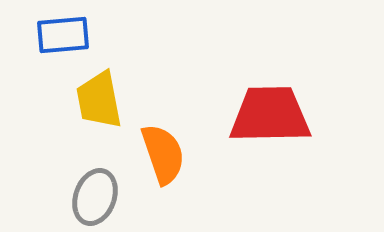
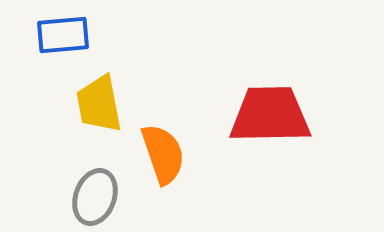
yellow trapezoid: moved 4 px down
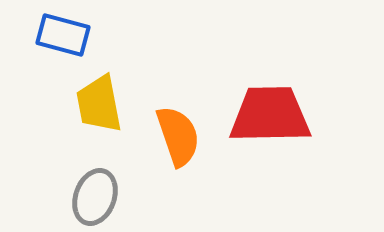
blue rectangle: rotated 20 degrees clockwise
orange semicircle: moved 15 px right, 18 px up
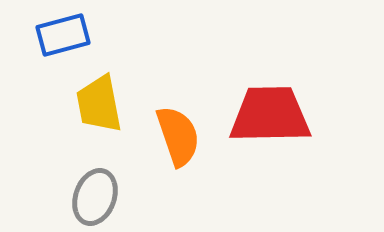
blue rectangle: rotated 30 degrees counterclockwise
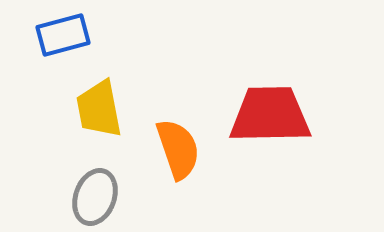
yellow trapezoid: moved 5 px down
orange semicircle: moved 13 px down
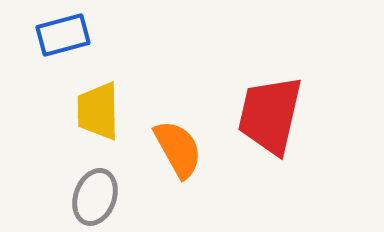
yellow trapezoid: moved 1 px left, 2 px down; rotated 10 degrees clockwise
red trapezoid: rotated 76 degrees counterclockwise
orange semicircle: rotated 10 degrees counterclockwise
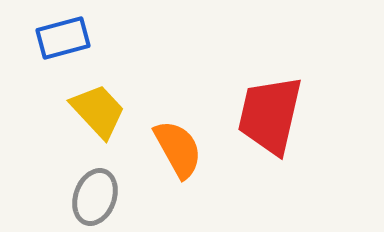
blue rectangle: moved 3 px down
yellow trapezoid: rotated 138 degrees clockwise
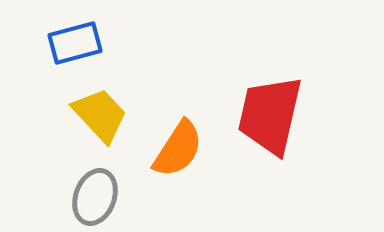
blue rectangle: moved 12 px right, 5 px down
yellow trapezoid: moved 2 px right, 4 px down
orange semicircle: rotated 62 degrees clockwise
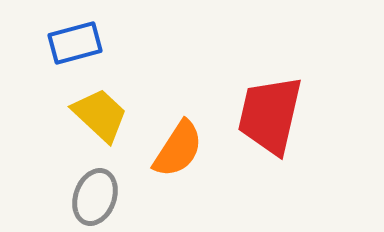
yellow trapezoid: rotated 4 degrees counterclockwise
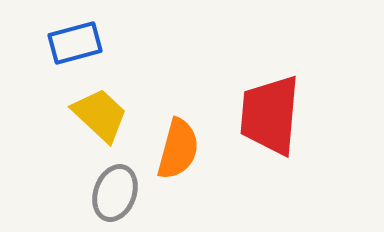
red trapezoid: rotated 8 degrees counterclockwise
orange semicircle: rotated 18 degrees counterclockwise
gray ellipse: moved 20 px right, 4 px up
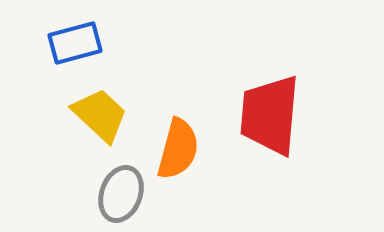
gray ellipse: moved 6 px right, 1 px down
